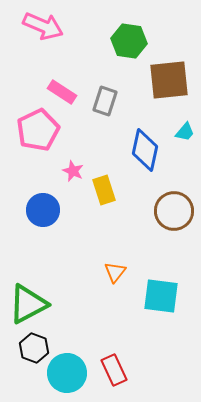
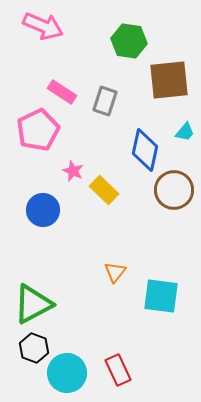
yellow rectangle: rotated 28 degrees counterclockwise
brown circle: moved 21 px up
green triangle: moved 5 px right
red rectangle: moved 4 px right
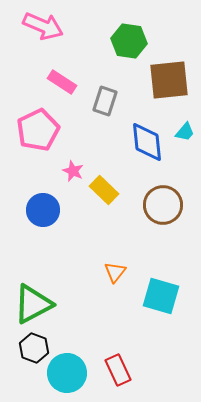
pink rectangle: moved 10 px up
blue diamond: moved 2 px right, 8 px up; rotated 18 degrees counterclockwise
brown circle: moved 11 px left, 15 px down
cyan square: rotated 9 degrees clockwise
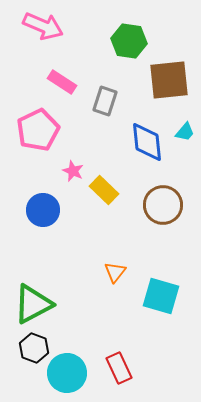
red rectangle: moved 1 px right, 2 px up
